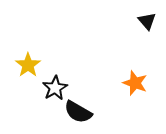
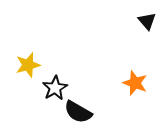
yellow star: rotated 20 degrees clockwise
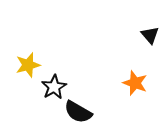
black triangle: moved 3 px right, 14 px down
black star: moved 1 px left, 1 px up
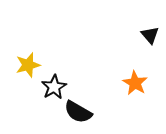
orange star: rotated 10 degrees clockwise
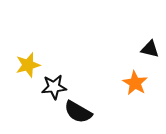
black triangle: moved 14 px down; rotated 36 degrees counterclockwise
black star: rotated 25 degrees clockwise
